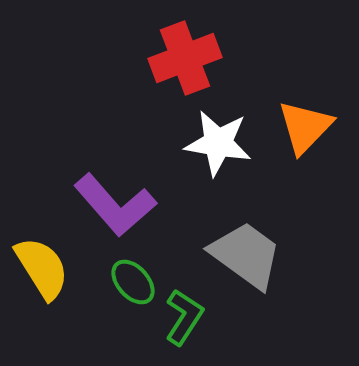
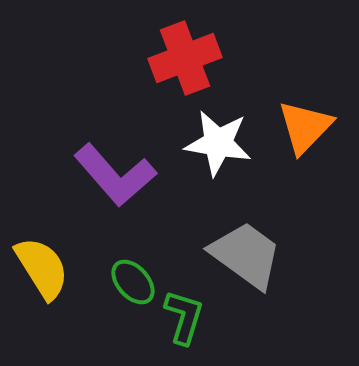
purple L-shape: moved 30 px up
green L-shape: rotated 16 degrees counterclockwise
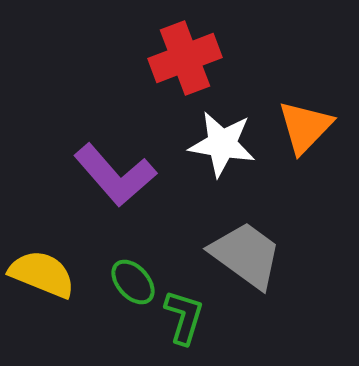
white star: moved 4 px right, 1 px down
yellow semicircle: moved 6 px down; rotated 36 degrees counterclockwise
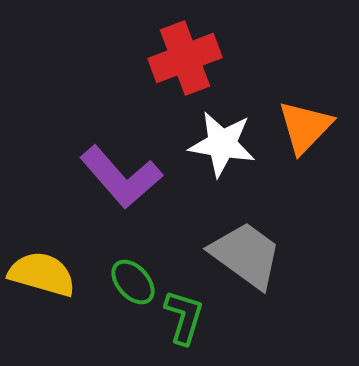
purple L-shape: moved 6 px right, 2 px down
yellow semicircle: rotated 6 degrees counterclockwise
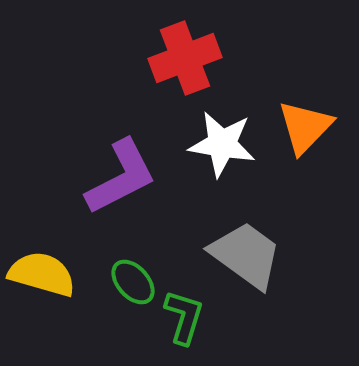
purple L-shape: rotated 76 degrees counterclockwise
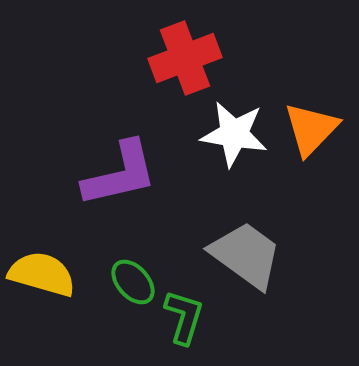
orange triangle: moved 6 px right, 2 px down
white star: moved 12 px right, 10 px up
purple L-shape: moved 1 px left, 3 px up; rotated 14 degrees clockwise
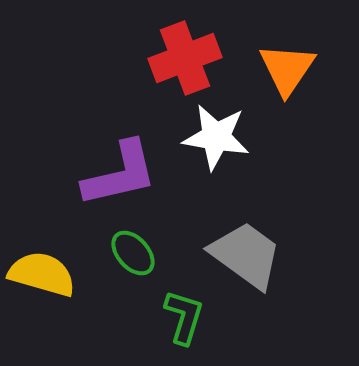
orange triangle: moved 24 px left, 60 px up; rotated 10 degrees counterclockwise
white star: moved 18 px left, 3 px down
green ellipse: moved 29 px up
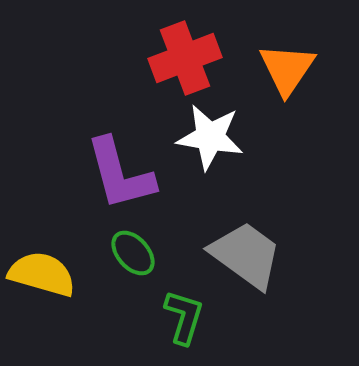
white star: moved 6 px left
purple L-shape: rotated 88 degrees clockwise
